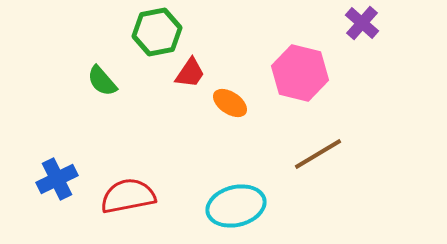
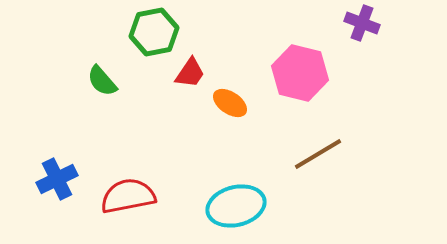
purple cross: rotated 20 degrees counterclockwise
green hexagon: moved 3 px left
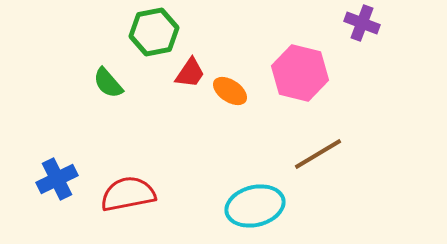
green semicircle: moved 6 px right, 2 px down
orange ellipse: moved 12 px up
red semicircle: moved 2 px up
cyan ellipse: moved 19 px right
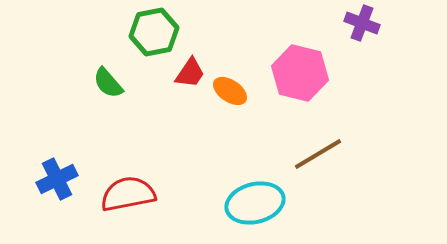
cyan ellipse: moved 3 px up
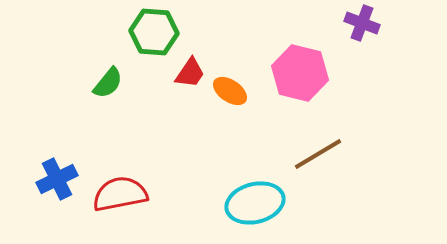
green hexagon: rotated 15 degrees clockwise
green semicircle: rotated 100 degrees counterclockwise
red semicircle: moved 8 px left
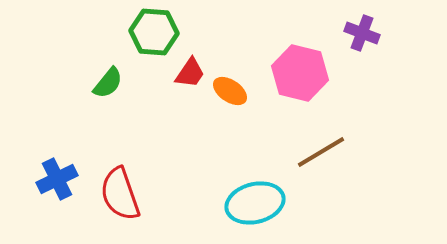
purple cross: moved 10 px down
brown line: moved 3 px right, 2 px up
red semicircle: rotated 98 degrees counterclockwise
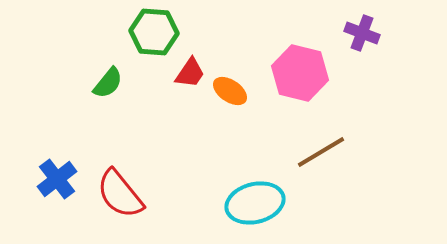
blue cross: rotated 12 degrees counterclockwise
red semicircle: rotated 20 degrees counterclockwise
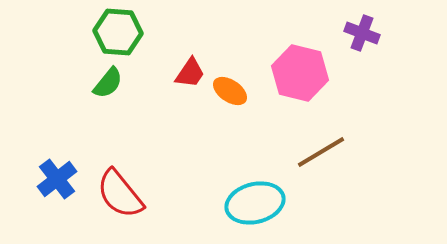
green hexagon: moved 36 px left
